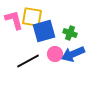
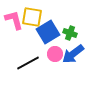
blue square: moved 4 px right, 1 px down; rotated 15 degrees counterclockwise
blue arrow: rotated 15 degrees counterclockwise
black line: moved 2 px down
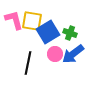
yellow square: moved 4 px down
black line: rotated 50 degrees counterclockwise
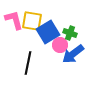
pink circle: moved 5 px right, 9 px up
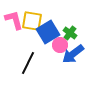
green cross: rotated 16 degrees clockwise
black line: rotated 15 degrees clockwise
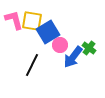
green cross: moved 19 px right, 15 px down
blue arrow: moved 3 px down; rotated 15 degrees counterclockwise
black line: moved 4 px right, 2 px down
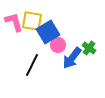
pink L-shape: moved 2 px down
pink circle: moved 2 px left
blue arrow: moved 1 px left, 1 px down
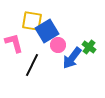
pink L-shape: moved 21 px down
blue square: moved 1 px left, 1 px up
green cross: moved 1 px up
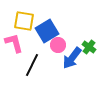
yellow square: moved 8 px left
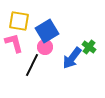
yellow square: moved 5 px left
pink circle: moved 13 px left, 2 px down
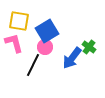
black line: moved 1 px right
